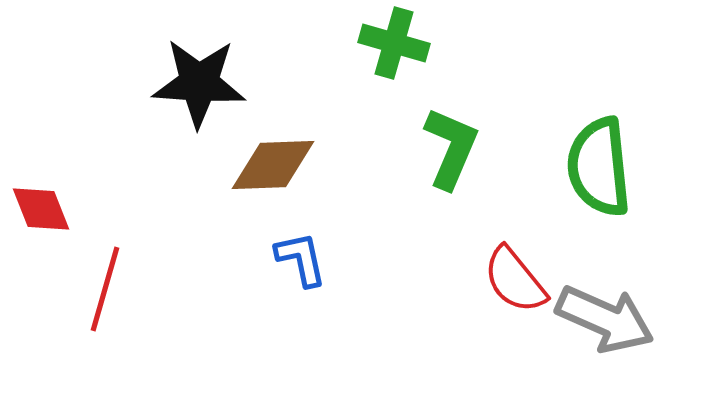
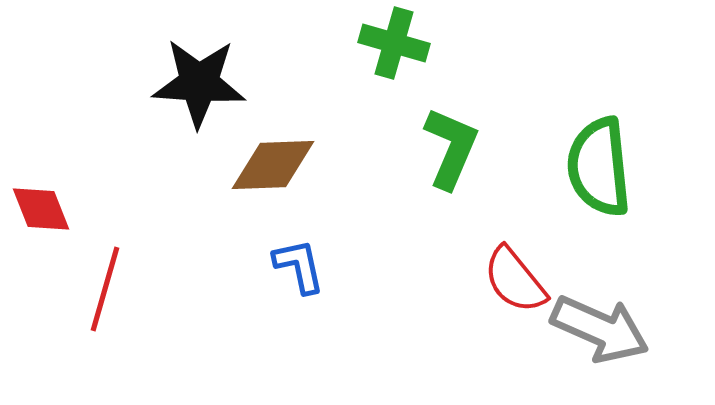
blue L-shape: moved 2 px left, 7 px down
gray arrow: moved 5 px left, 10 px down
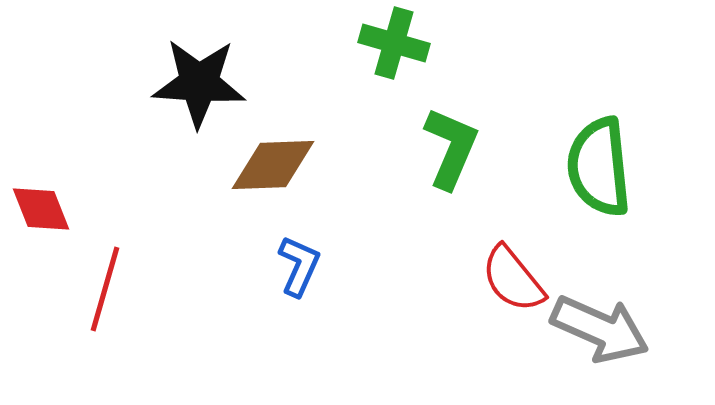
blue L-shape: rotated 36 degrees clockwise
red semicircle: moved 2 px left, 1 px up
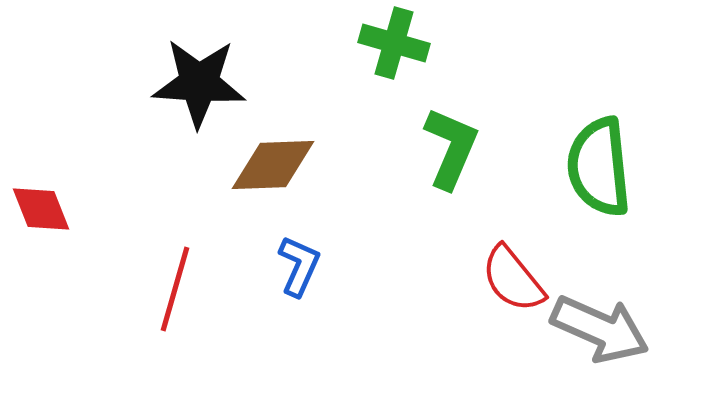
red line: moved 70 px right
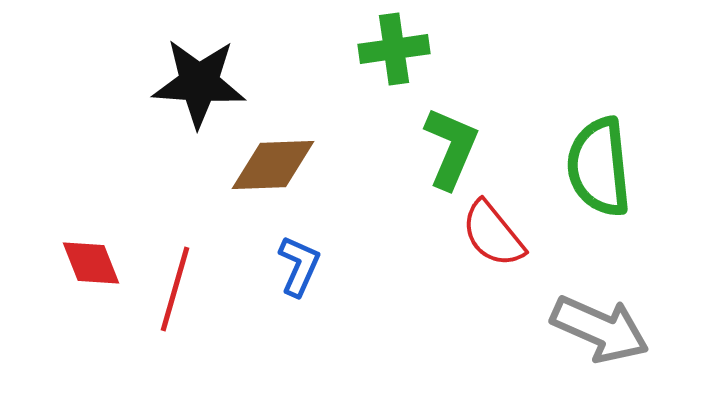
green cross: moved 6 px down; rotated 24 degrees counterclockwise
red diamond: moved 50 px right, 54 px down
red semicircle: moved 20 px left, 45 px up
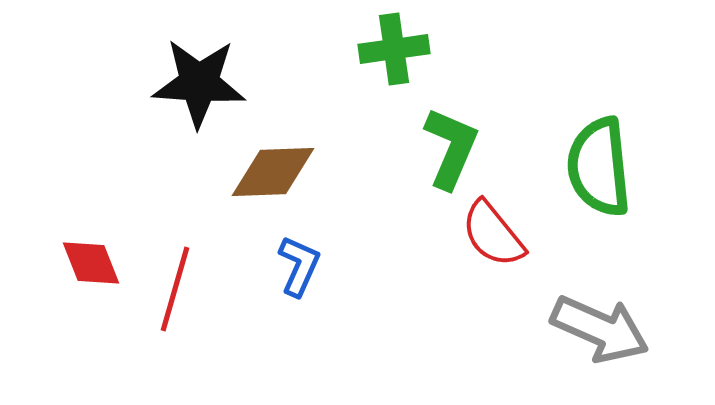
brown diamond: moved 7 px down
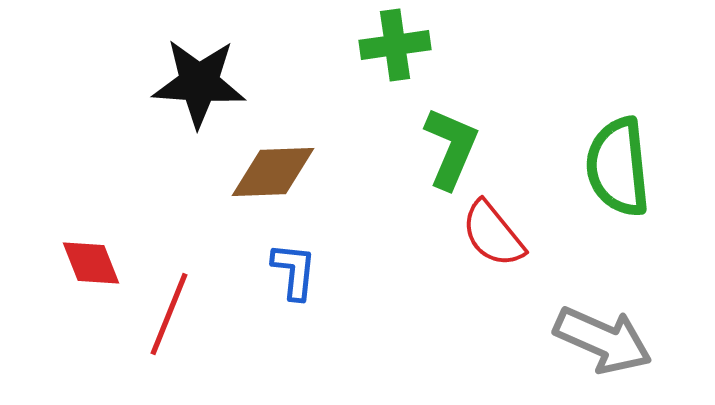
green cross: moved 1 px right, 4 px up
green semicircle: moved 19 px right
blue L-shape: moved 5 px left, 5 px down; rotated 18 degrees counterclockwise
red line: moved 6 px left, 25 px down; rotated 6 degrees clockwise
gray arrow: moved 3 px right, 11 px down
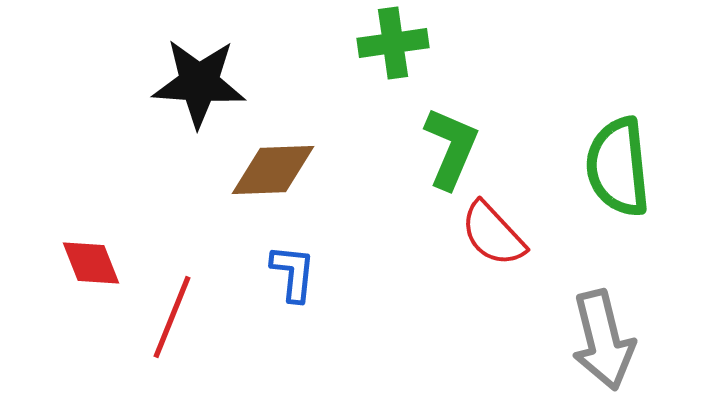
green cross: moved 2 px left, 2 px up
brown diamond: moved 2 px up
red semicircle: rotated 4 degrees counterclockwise
blue L-shape: moved 1 px left, 2 px down
red line: moved 3 px right, 3 px down
gray arrow: rotated 52 degrees clockwise
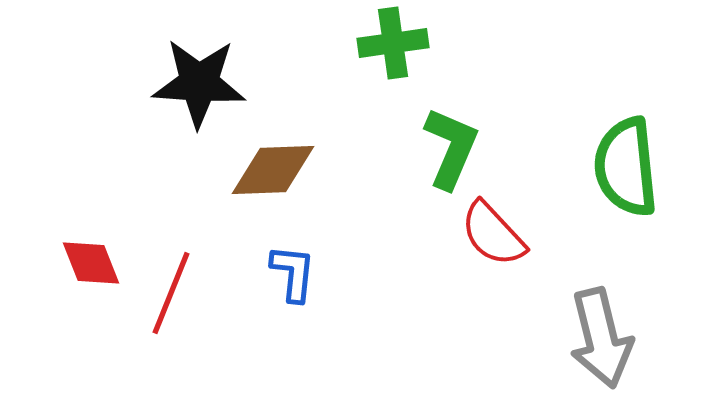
green semicircle: moved 8 px right
red line: moved 1 px left, 24 px up
gray arrow: moved 2 px left, 2 px up
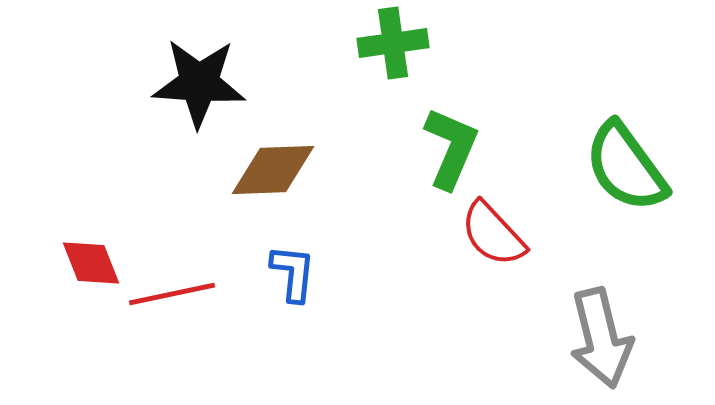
green semicircle: rotated 30 degrees counterclockwise
red line: moved 1 px right, 1 px down; rotated 56 degrees clockwise
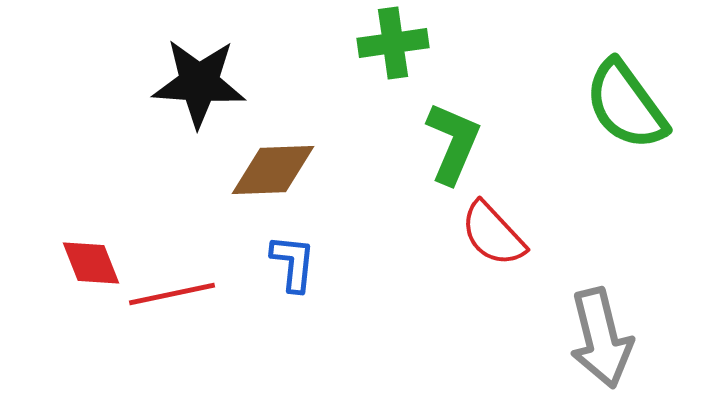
green L-shape: moved 2 px right, 5 px up
green semicircle: moved 62 px up
blue L-shape: moved 10 px up
